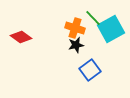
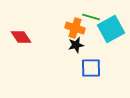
green line: moved 2 px left, 1 px up; rotated 30 degrees counterclockwise
red diamond: rotated 20 degrees clockwise
blue square: moved 1 px right, 2 px up; rotated 35 degrees clockwise
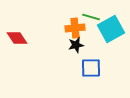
orange cross: rotated 24 degrees counterclockwise
red diamond: moved 4 px left, 1 px down
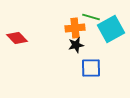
red diamond: rotated 10 degrees counterclockwise
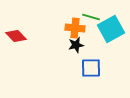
orange cross: rotated 12 degrees clockwise
red diamond: moved 1 px left, 2 px up
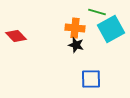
green line: moved 6 px right, 5 px up
black star: rotated 28 degrees clockwise
blue square: moved 11 px down
